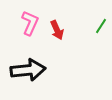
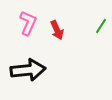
pink L-shape: moved 2 px left
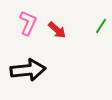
red arrow: rotated 24 degrees counterclockwise
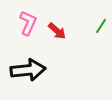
red arrow: moved 1 px down
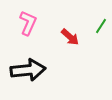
red arrow: moved 13 px right, 6 px down
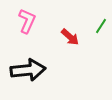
pink L-shape: moved 1 px left, 2 px up
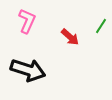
black arrow: rotated 24 degrees clockwise
